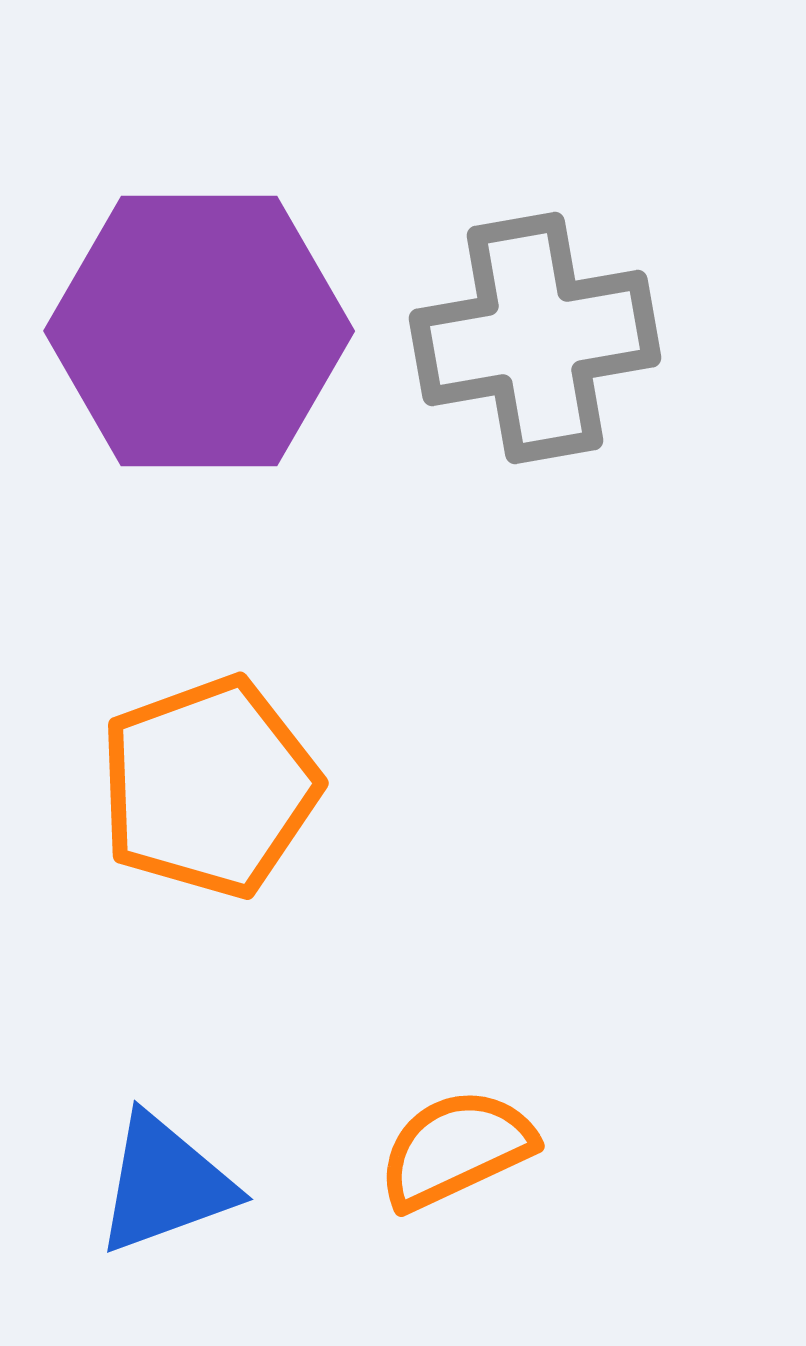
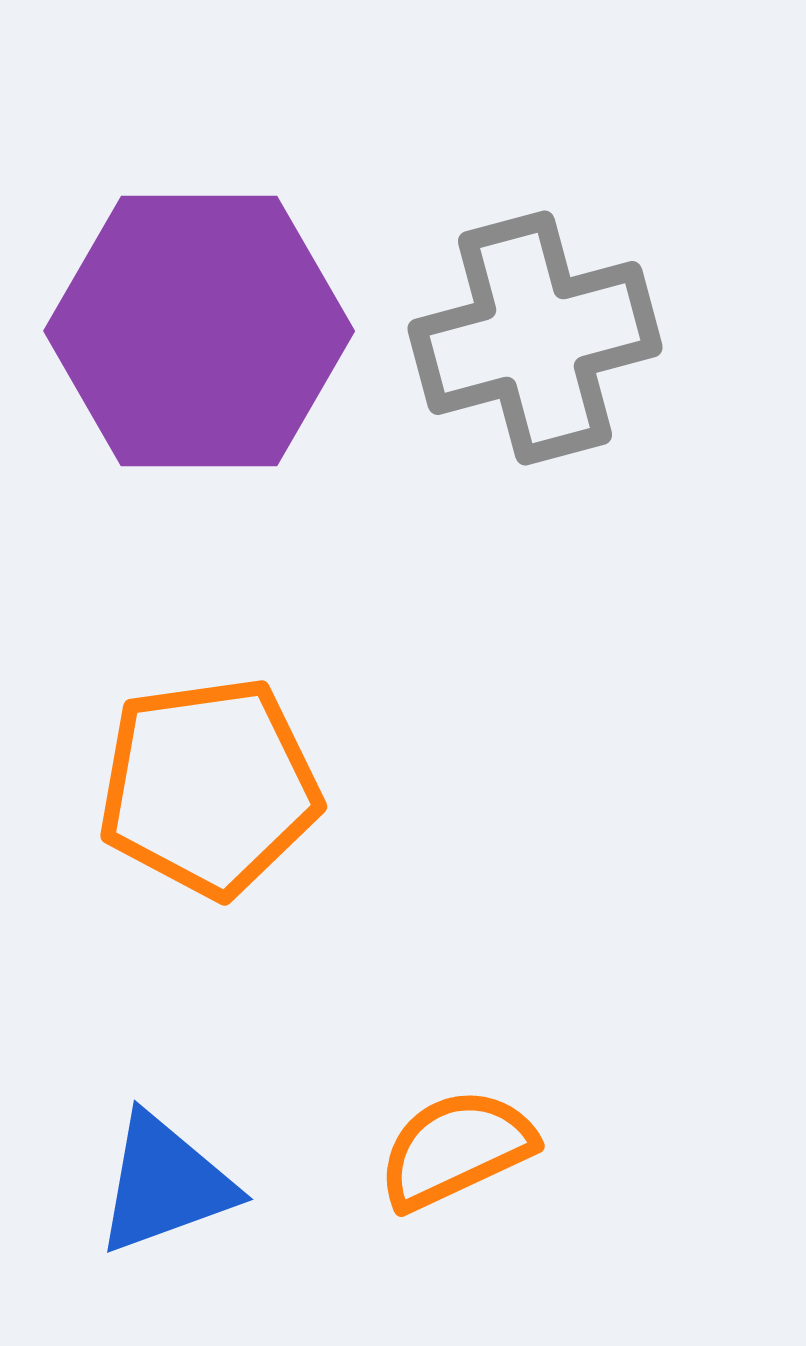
gray cross: rotated 5 degrees counterclockwise
orange pentagon: rotated 12 degrees clockwise
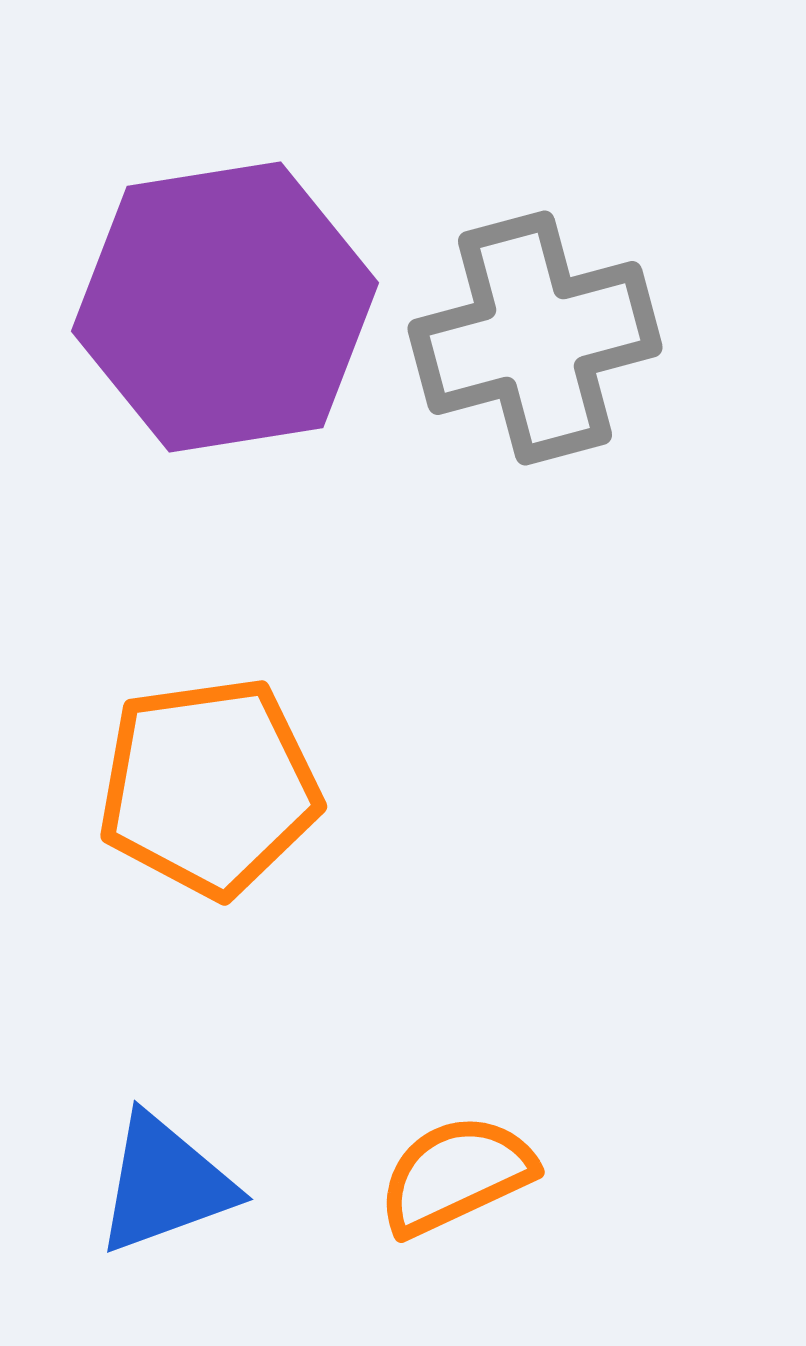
purple hexagon: moved 26 px right, 24 px up; rotated 9 degrees counterclockwise
orange semicircle: moved 26 px down
